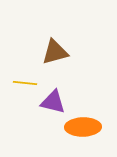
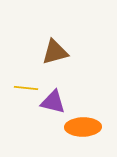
yellow line: moved 1 px right, 5 px down
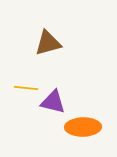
brown triangle: moved 7 px left, 9 px up
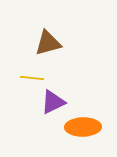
yellow line: moved 6 px right, 10 px up
purple triangle: rotated 40 degrees counterclockwise
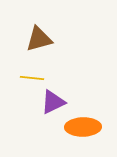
brown triangle: moved 9 px left, 4 px up
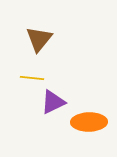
brown triangle: rotated 36 degrees counterclockwise
orange ellipse: moved 6 px right, 5 px up
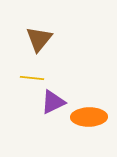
orange ellipse: moved 5 px up
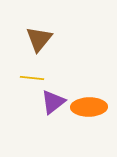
purple triangle: rotated 12 degrees counterclockwise
orange ellipse: moved 10 px up
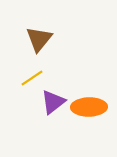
yellow line: rotated 40 degrees counterclockwise
